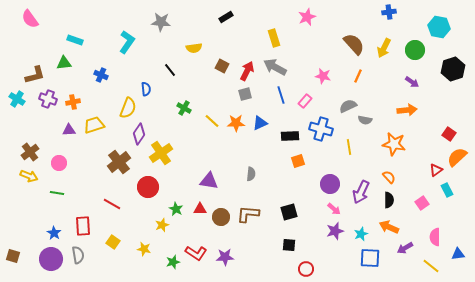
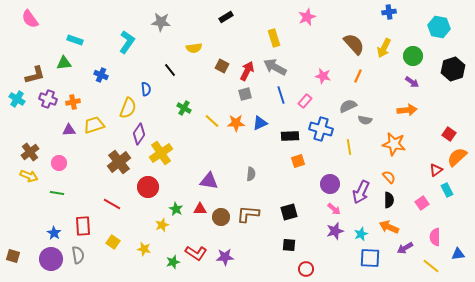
green circle at (415, 50): moved 2 px left, 6 px down
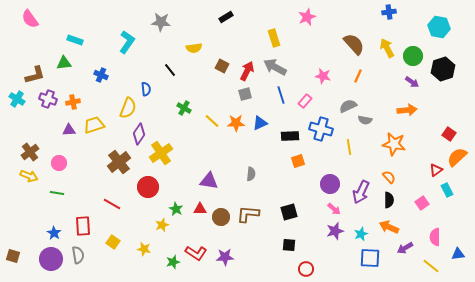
yellow arrow at (384, 48): moved 3 px right; rotated 126 degrees clockwise
black hexagon at (453, 69): moved 10 px left
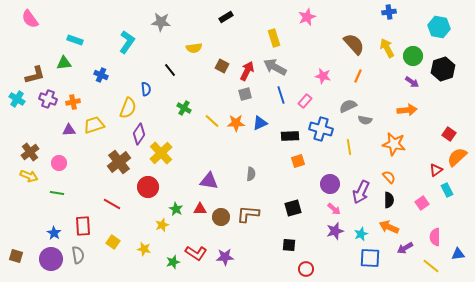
yellow cross at (161, 153): rotated 10 degrees counterclockwise
black square at (289, 212): moved 4 px right, 4 px up
brown square at (13, 256): moved 3 px right
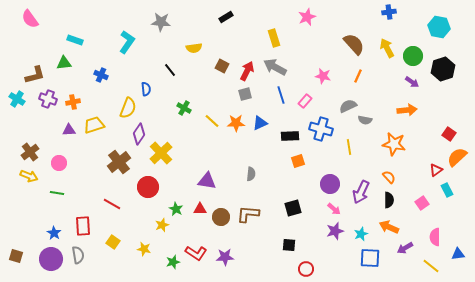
purple triangle at (209, 181): moved 2 px left
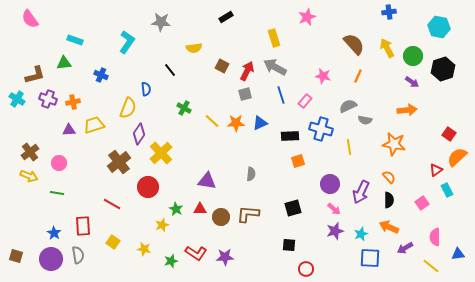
green star at (173, 262): moved 2 px left, 1 px up
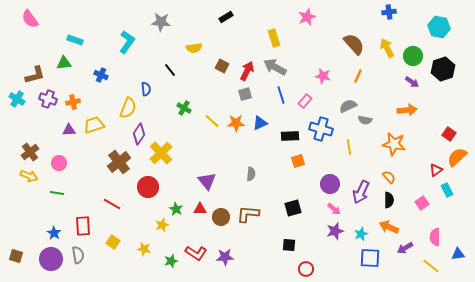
purple triangle at (207, 181): rotated 42 degrees clockwise
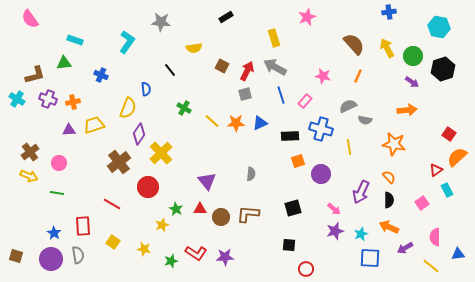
purple circle at (330, 184): moved 9 px left, 10 px up
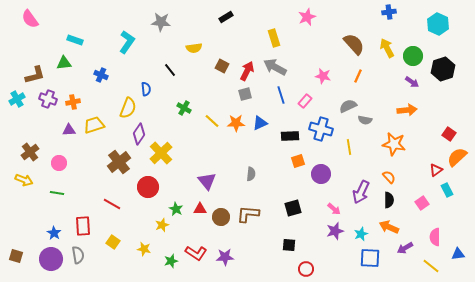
cyan hexagon at (439, 27): moved 1 px left, 3 px up; rotated 15 degrees clockwise
cyan cross at (17, 99): rotated 28 degrees clockwise
yellow arrow at (29, 176): moved 5 px left, 4 px down
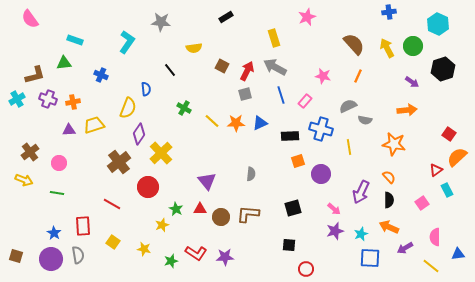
green circle at (413, 56): moved 10 px up
